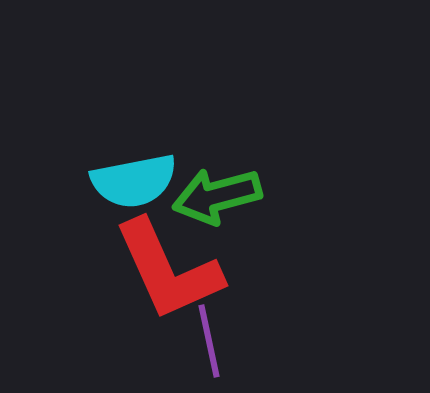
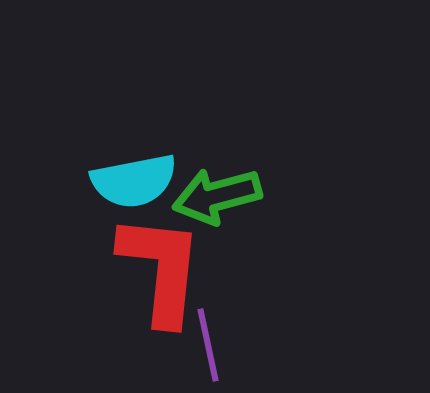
red L-shape: moved 7 px left, 1 px up; rotated 150 degrees counterclockwise
purple line: moved 1 px left, 4 px down
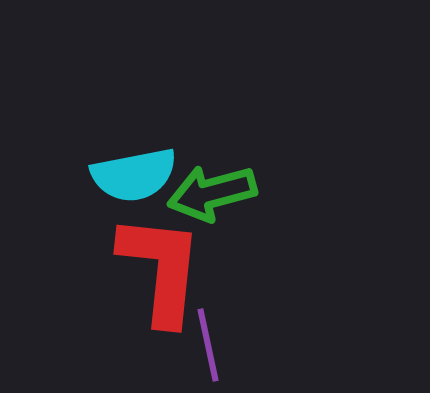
cyan semicircle: moved 6 px up
green arrow: moved 5 px left, 3 px up
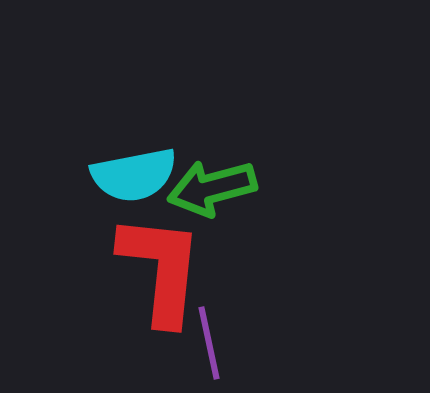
green arrow: moved 5 px up
purple line: moved 1 px right, 2 px up
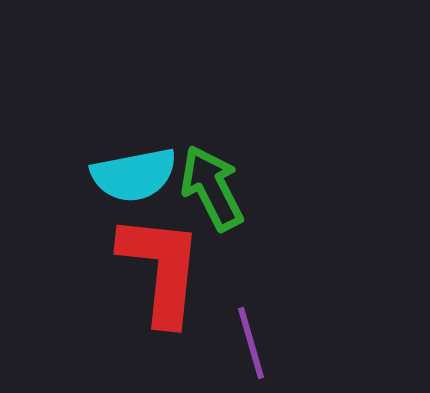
green arrow: rotated 78 degrees clockwise
purple line: moved 42 px right; rotated 4 degrees counterclockwise
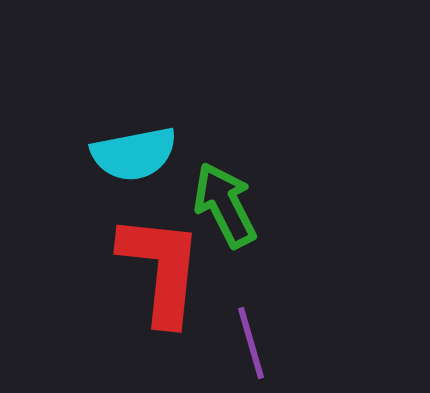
cyan semicircle: moved 21 px up
green arrow: moved 13 px right, 17 px down
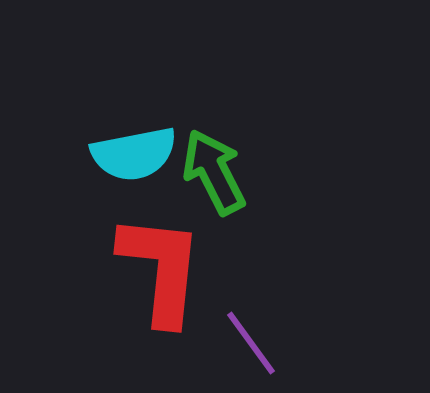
green arrow: moved 11 px left, 33 px up
purple line: rotated 20 degrees counterclockwise
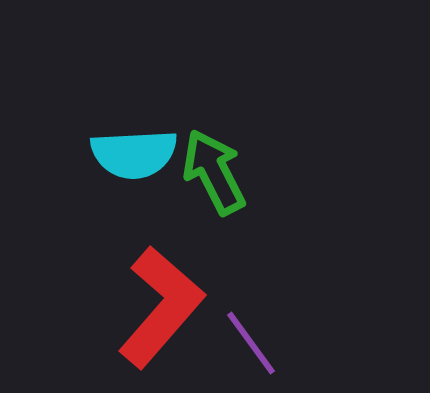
cyan semicircle: rotated 8 degrees clockwise
red L-shape: moved 38 px down; rotated 35 degrees clockwise
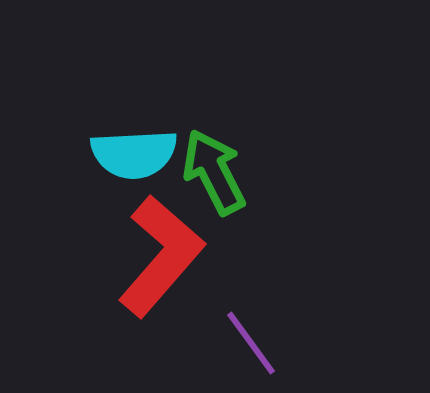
red L-shape: moved 51 px up
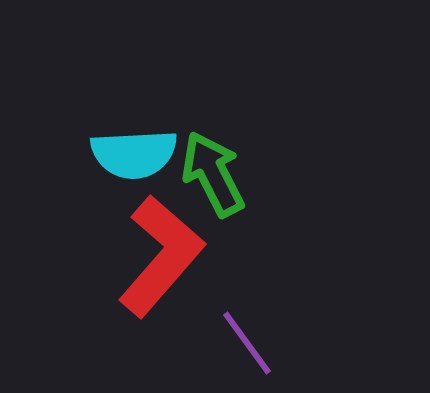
green arrow: moved 1 px left, 2 px down
purple line: moved 4 px left
